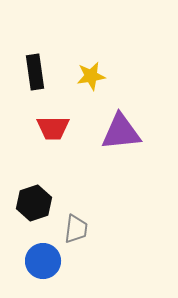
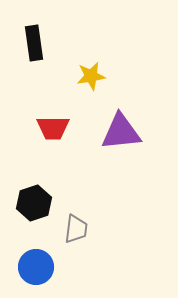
black rectangle: moved 1 px left, 29 px up
blue circle: moved 7 px left, 6 px down
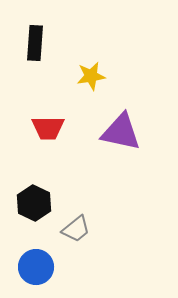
black rectangle: moved 1 px right; rotated 12 degrees clockwise
red trapezoid: moved 5 px left
purple triangle: rotated 18 degrees clockwise
black hexagon: rotated 16 degrees counterclockwise
gray trapezoid: rotated 44 degrees clockwise
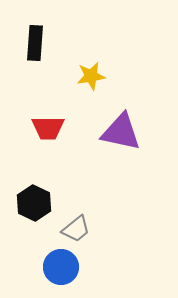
blue circle: moved 25 px right
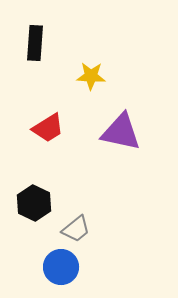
yellow star: rotated 12 degrees clockwise
red trapezoid: rotated 32 degrees counterclockwise
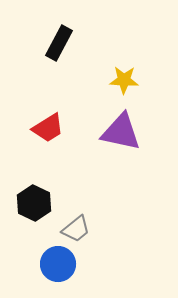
black rectangle: moved 24 px right; rotated 24 degrees clockwise
yellow star: moved 33 px right, 4 px down
blue circle: moved 3 px left, 3 px up
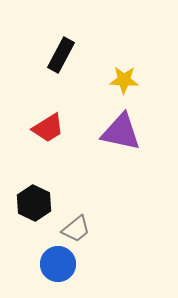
black rectangle: moved 2 px right, 12 px down
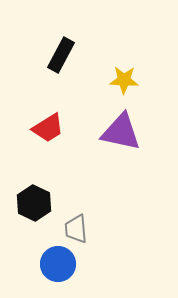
gray trapezoid: rotated 124 degrees clockwise
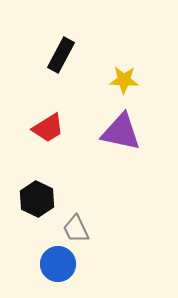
black hexagon: moved 3 px right, 4 px up
gray trapezoid: rotated 20 degrees counterclockwise
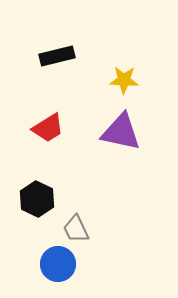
black rectangle: moved 4 px left, 1 px down; rotated 48 degrees clockwise
